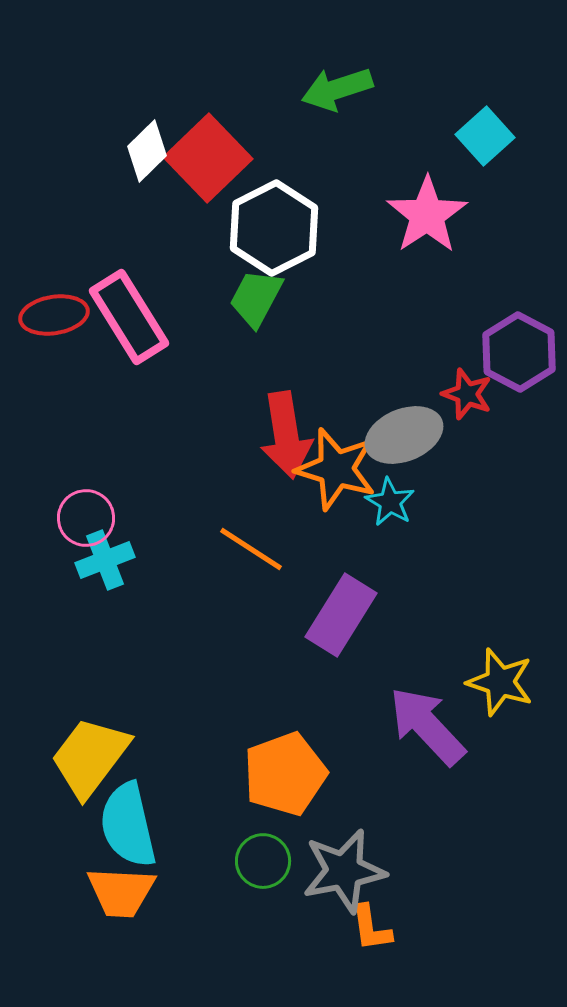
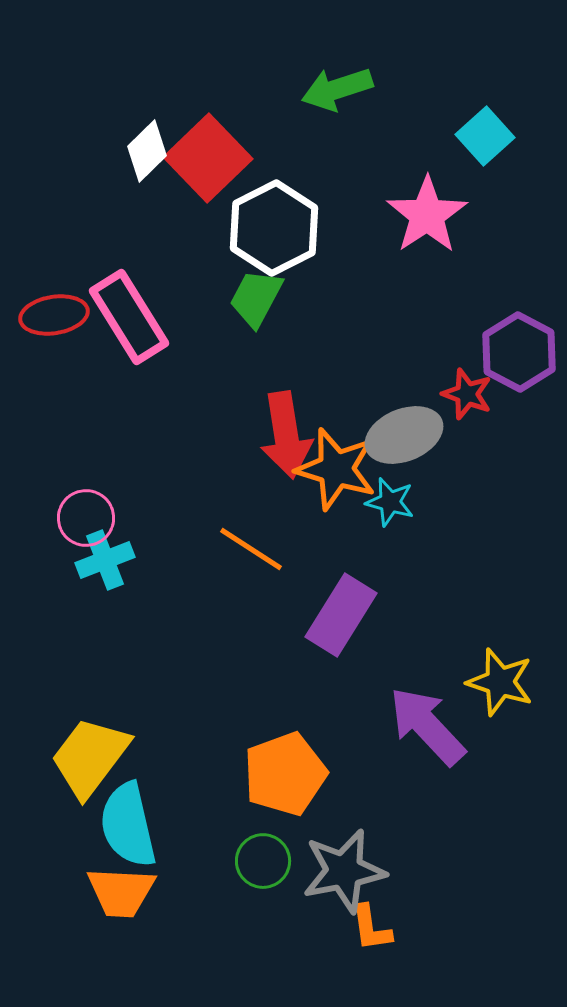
cyan star: rotated 15 degrees counterclockwise
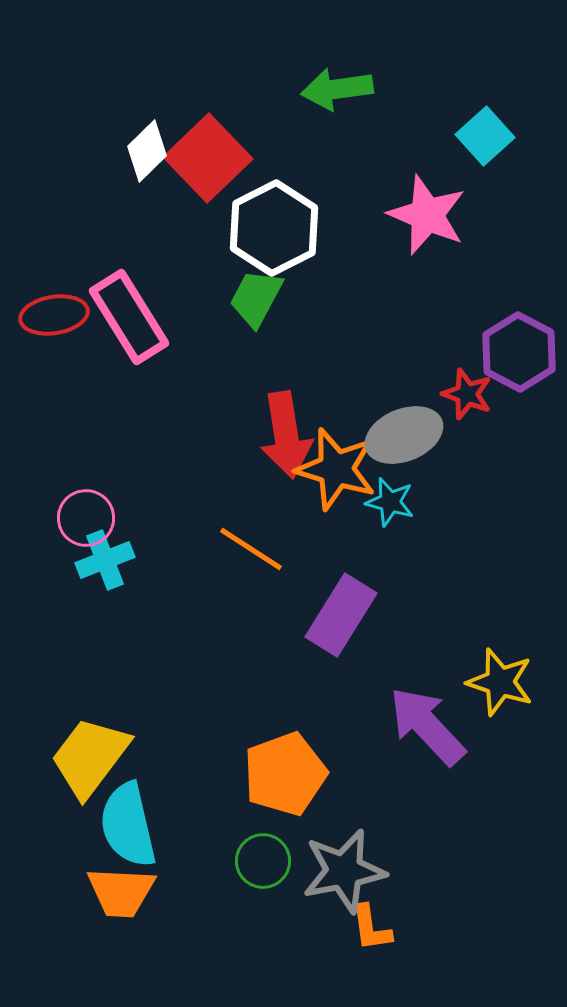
green arrow: rotated 10 degrees clockwise
pink star: rotated 16 degrees counterclockwise
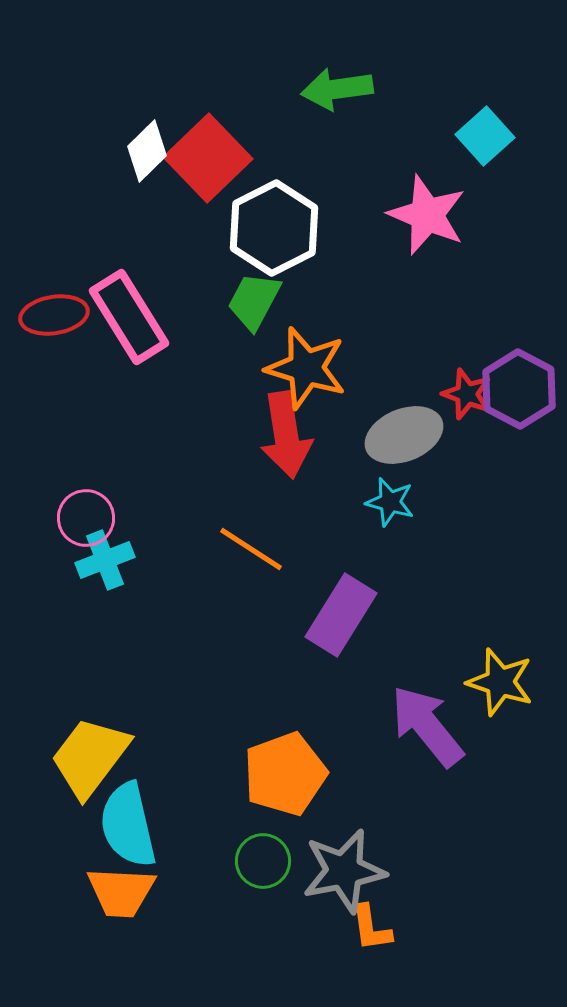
green trapezoid: moved 2 px left, 3 px down
purple hexagon: moved 37 px down
orange star: moved 30 px left, 101 px up
purple arrow: rotated 4 degrees clockwise
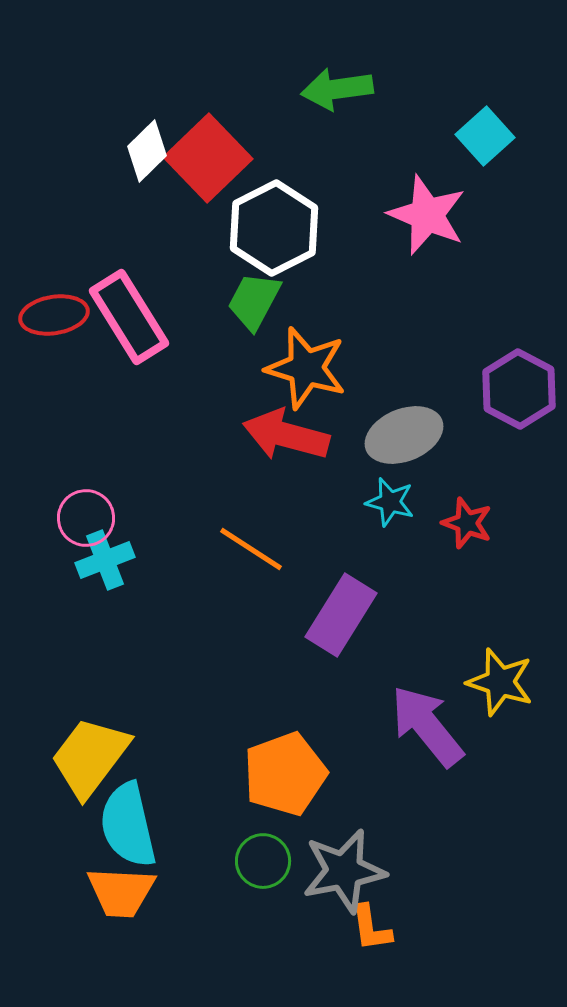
red star: moved 129 px down
red arrow: rotated 114 degrees clockwise
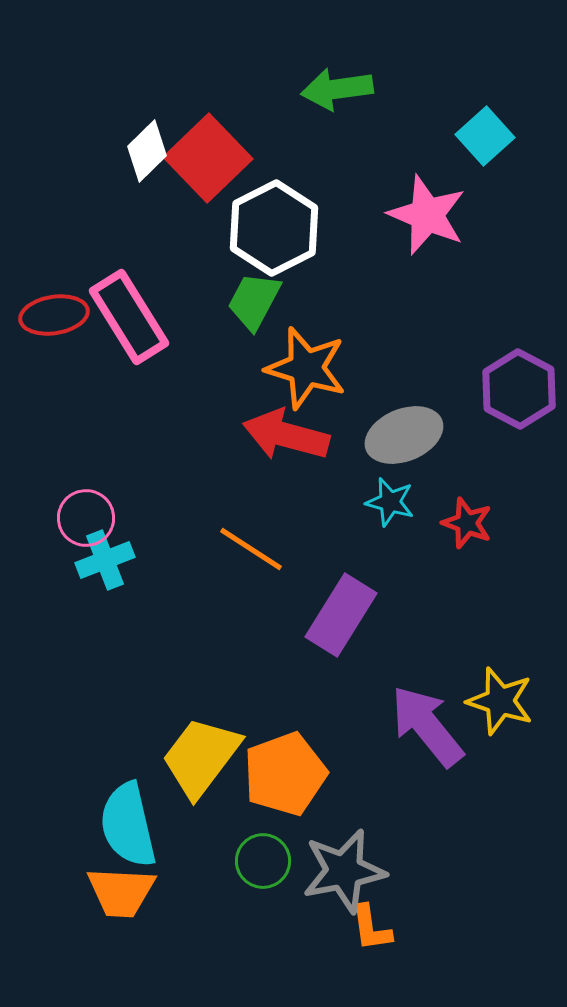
yellow star: moved 19 px down
yellow trapezoid: moved 111 px right
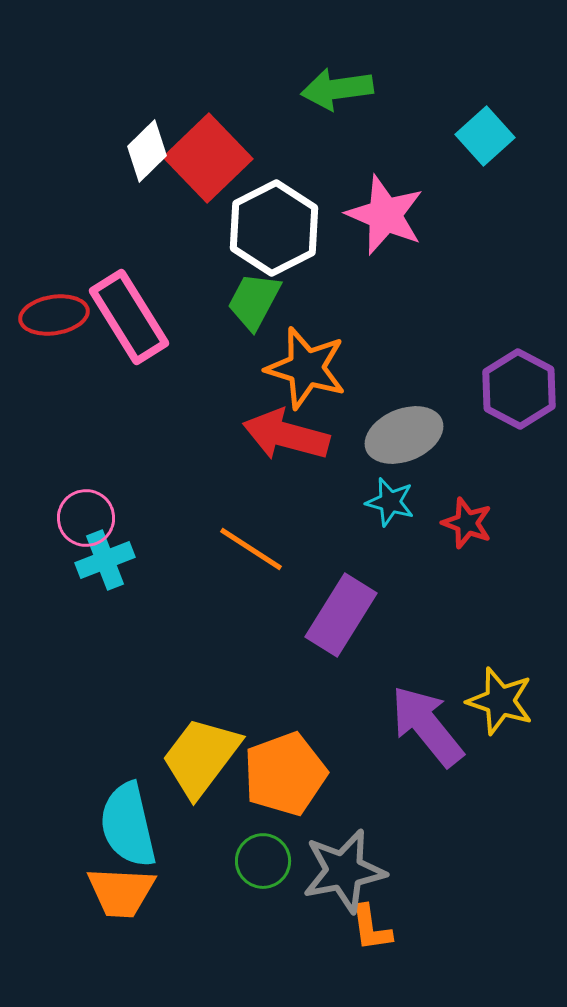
pink star: moved 42 px left
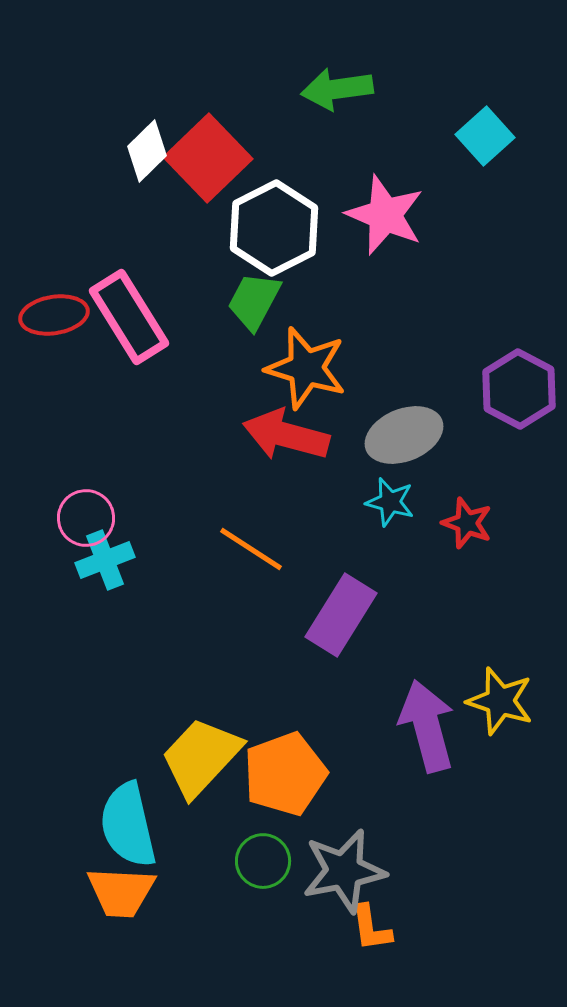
purple arrow: rotated 24 degrees clockwise
yellow trapezoid: rotated 6 degrees clockwise
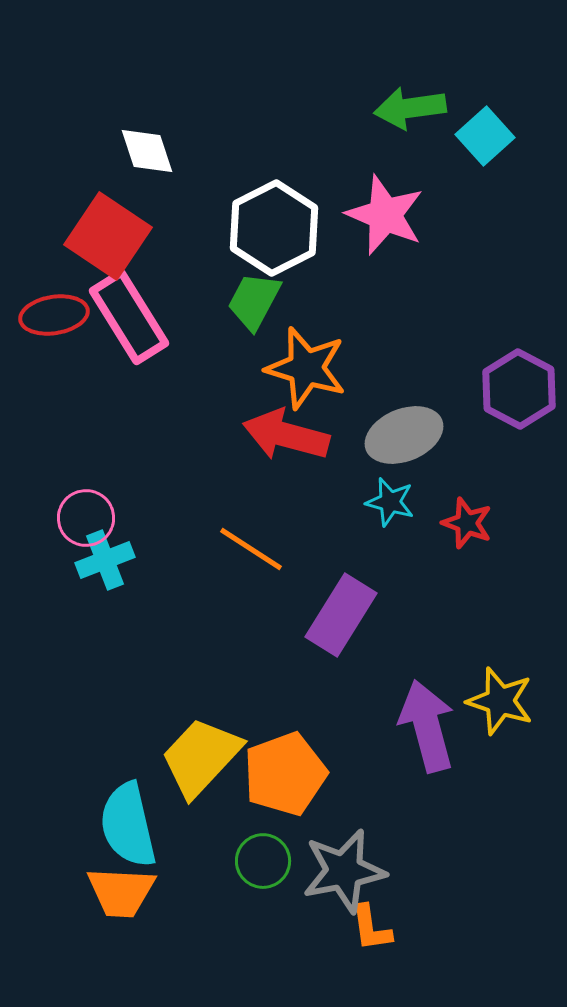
green arrow: moved 73 px right, 19 px down
white diamond: rotated 64 degrees counterclockwise
red square: moved 100 px left, 78 px down; rotated 12 degrees counterclockwise
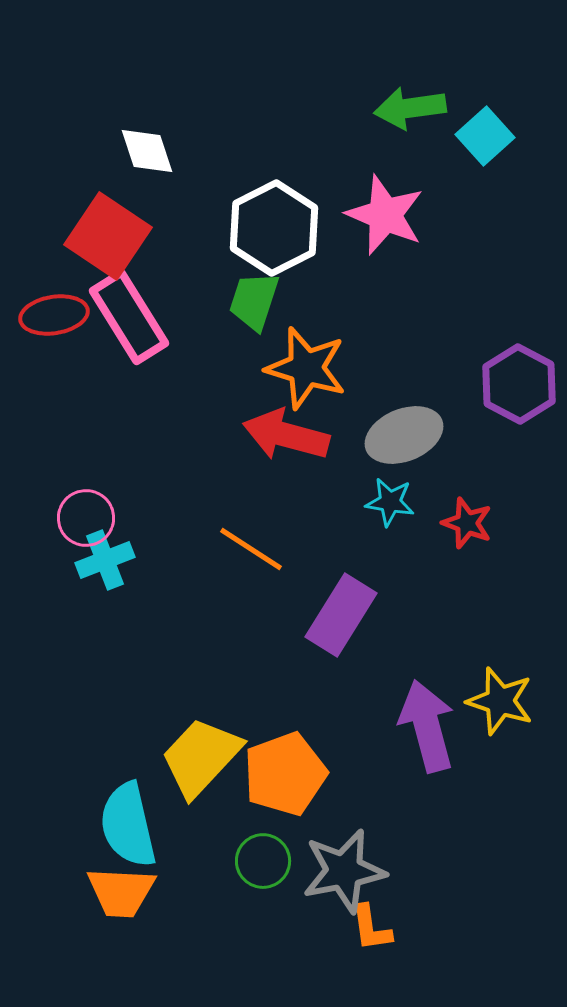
green trapezoid: rotated 10 degrees counterclockwise
purple hexagon: moved 5 px up
cyan star: rotated 6 degrees counterclockwise
